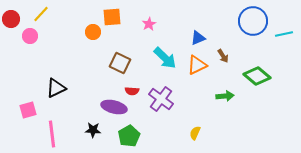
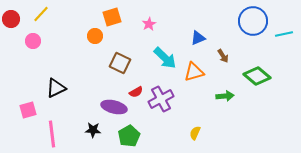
orange square: rotated 12 degrees counterclockwise
orange circle: moved 2 px right, 4 px down
pink circle: moved 3 px right, 5 px down
orange triangle: moved 3 px left, 7 px down; rotated 10 degrees clockwise
red semicircle: moved 4 px right, 1 px down; rotated 32 degrees counterclockwise
purple cross: rotated 25 degrees clockwise
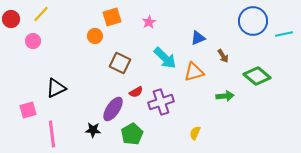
pink star: moved 2 px up
purple cross: moved 3 px down; rotated 10 degrees clockwise
purple ellipse: moved 1 px left, 2 px down; rotated 70 degrees counterclockwise
green pentagon: moved 3 px right, 2 px up
